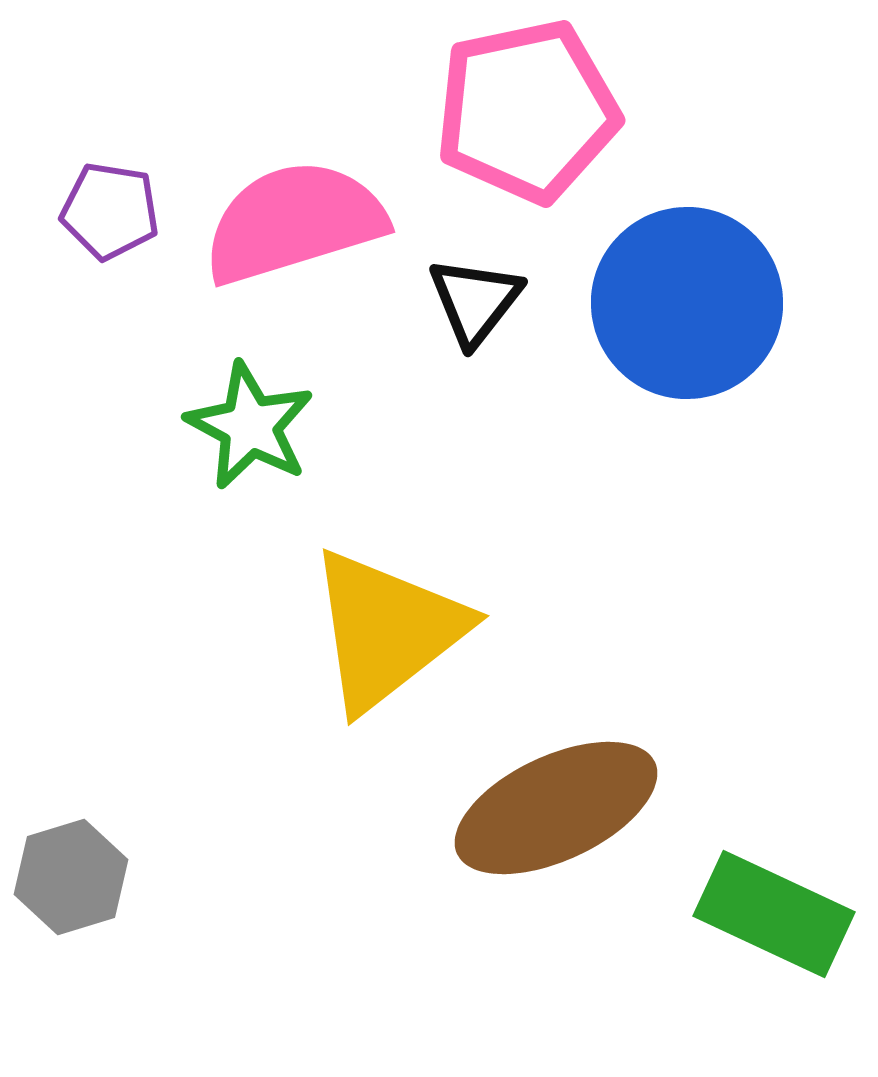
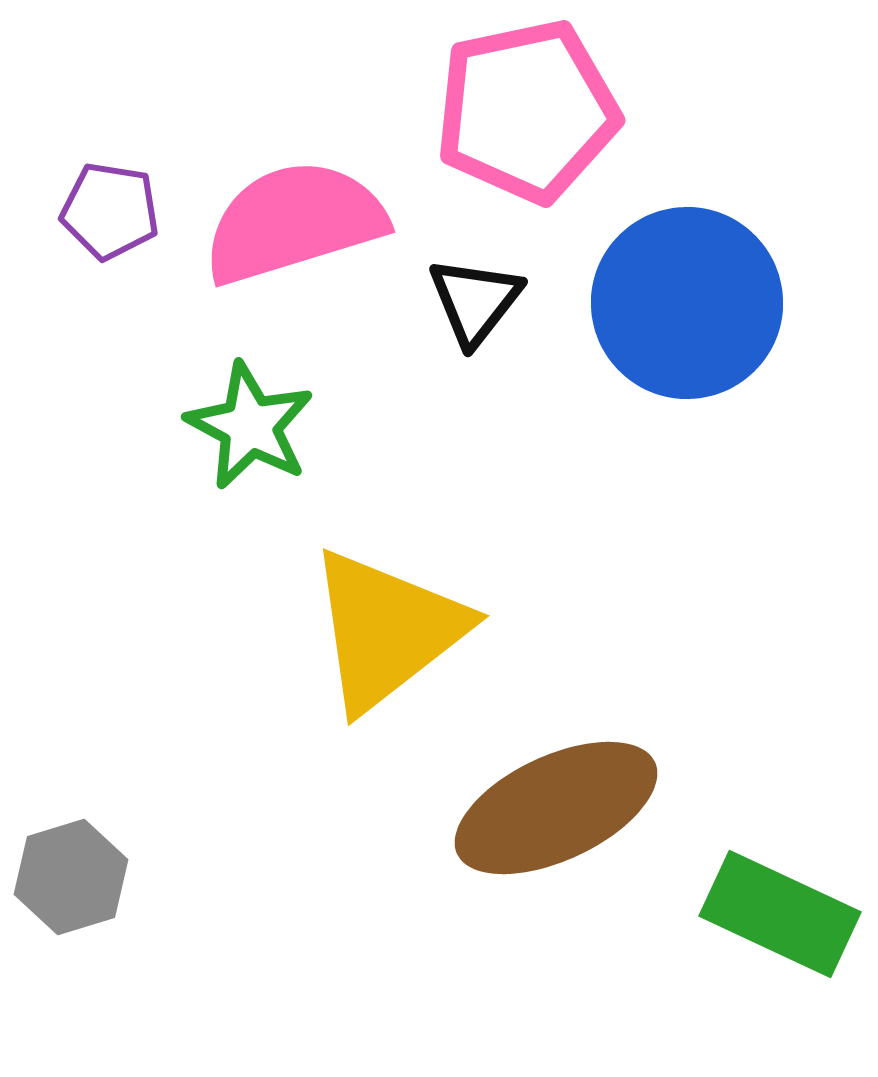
green rectangle: moved 6 px right
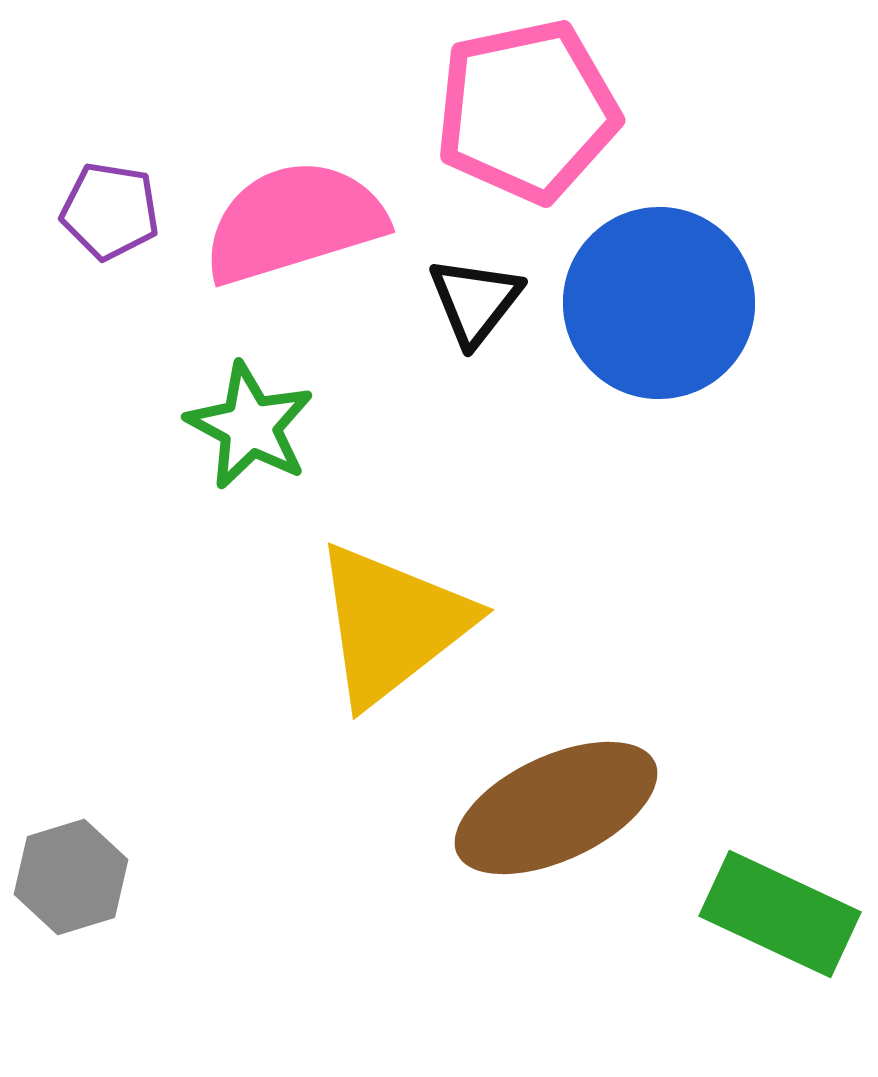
blue circle: moved 28 px left
yellow triangle: moved 5 px right, 6 px up
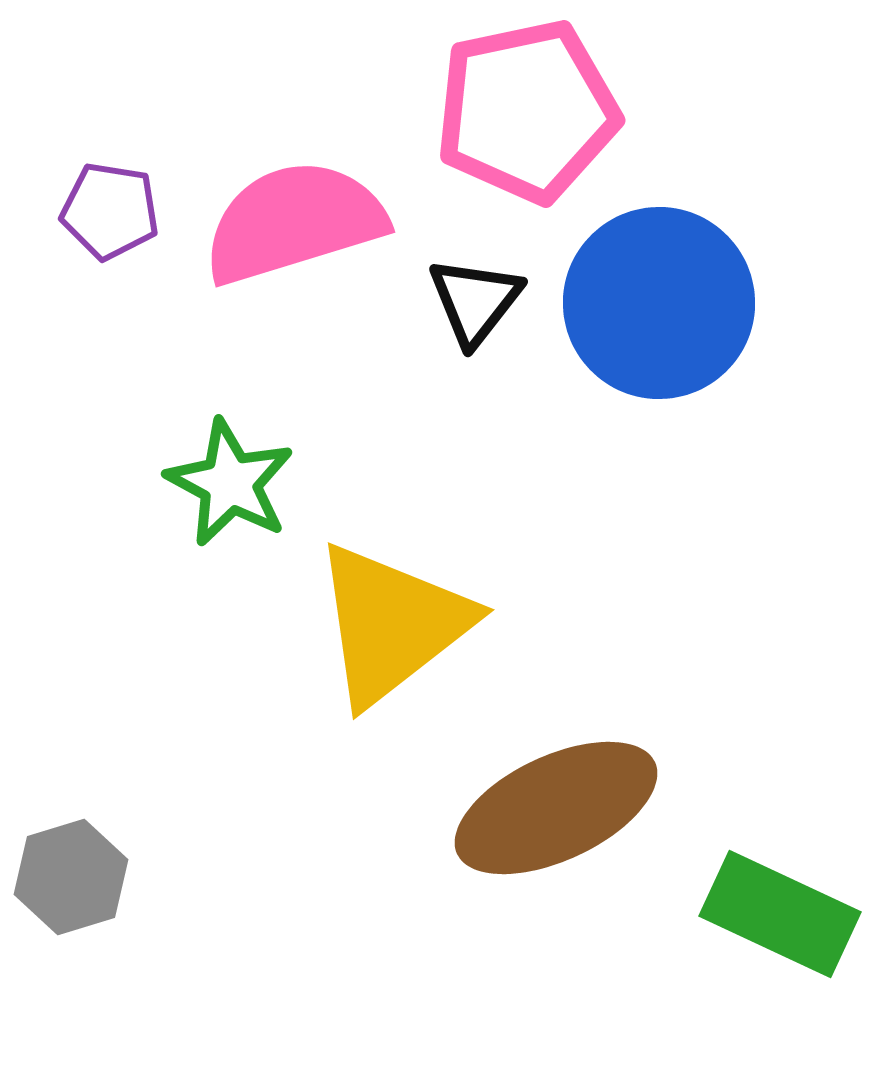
green star: moved 20 px left, 57 px down
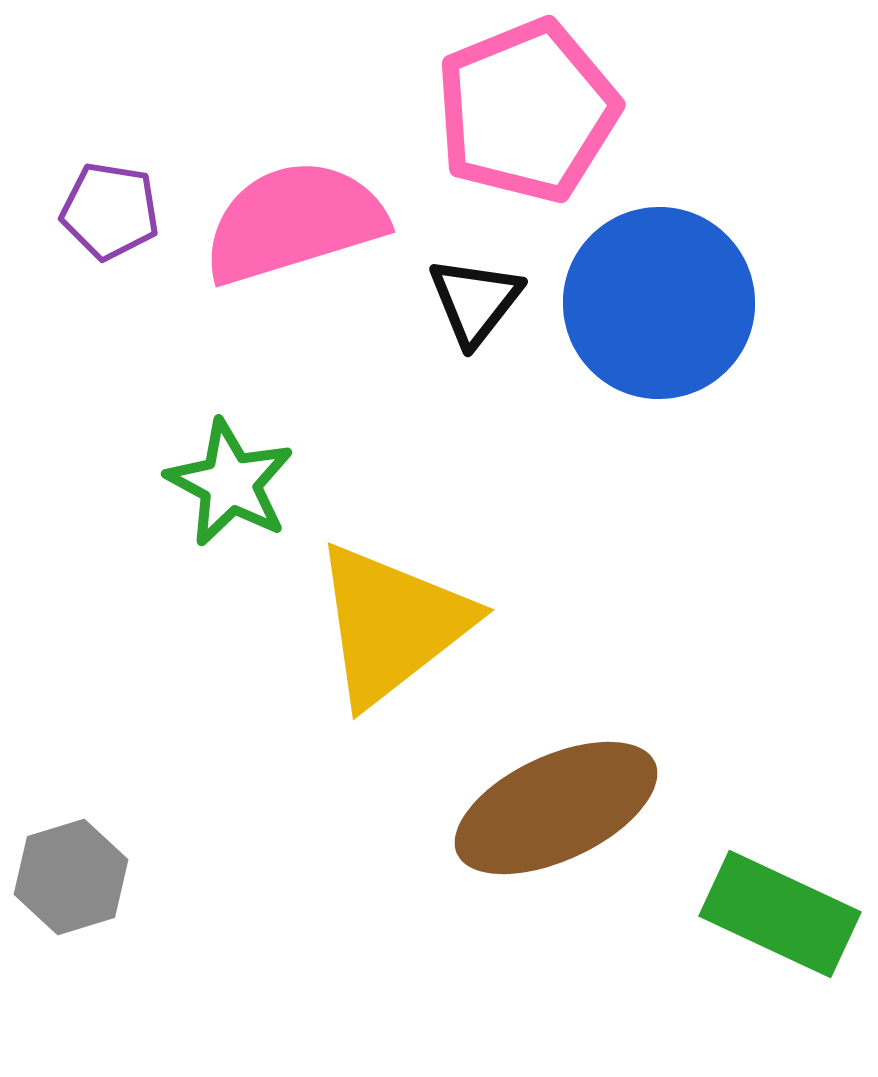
pink pentagon: rotated 10 degrees counterclockwise
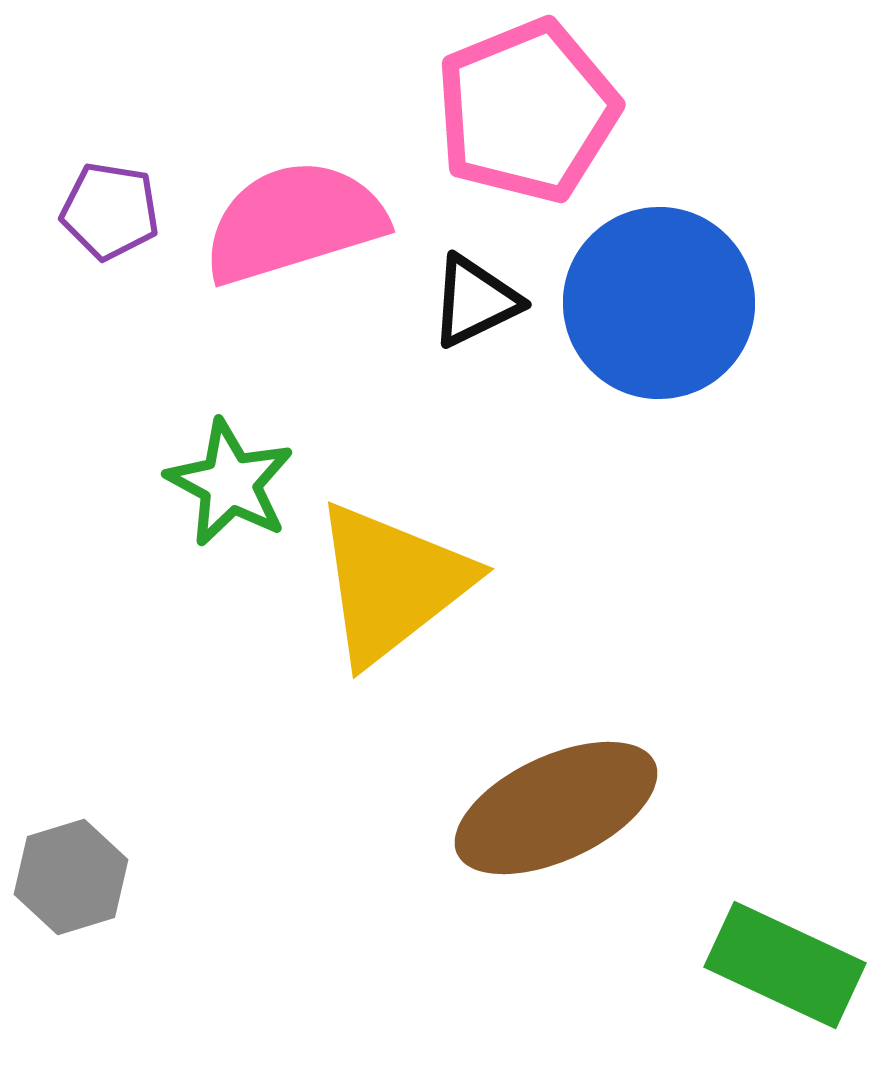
black triangle: rotated 26 degrees clockwise
yellow triangle: moved 41 px up
green rectangle: moved 5 px right, 51 px down
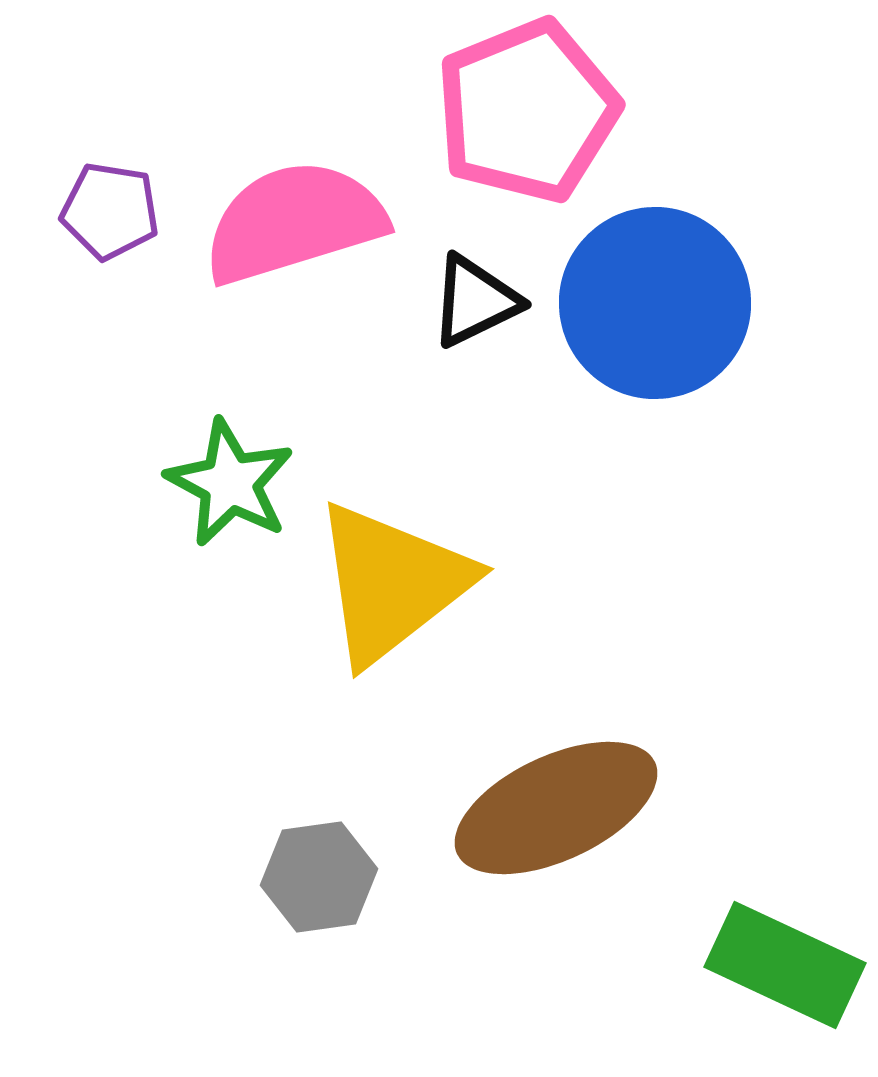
blue circle: moved 4 px left
gray hexagon: moved 248 px right; rotated 9 degrees clockwise
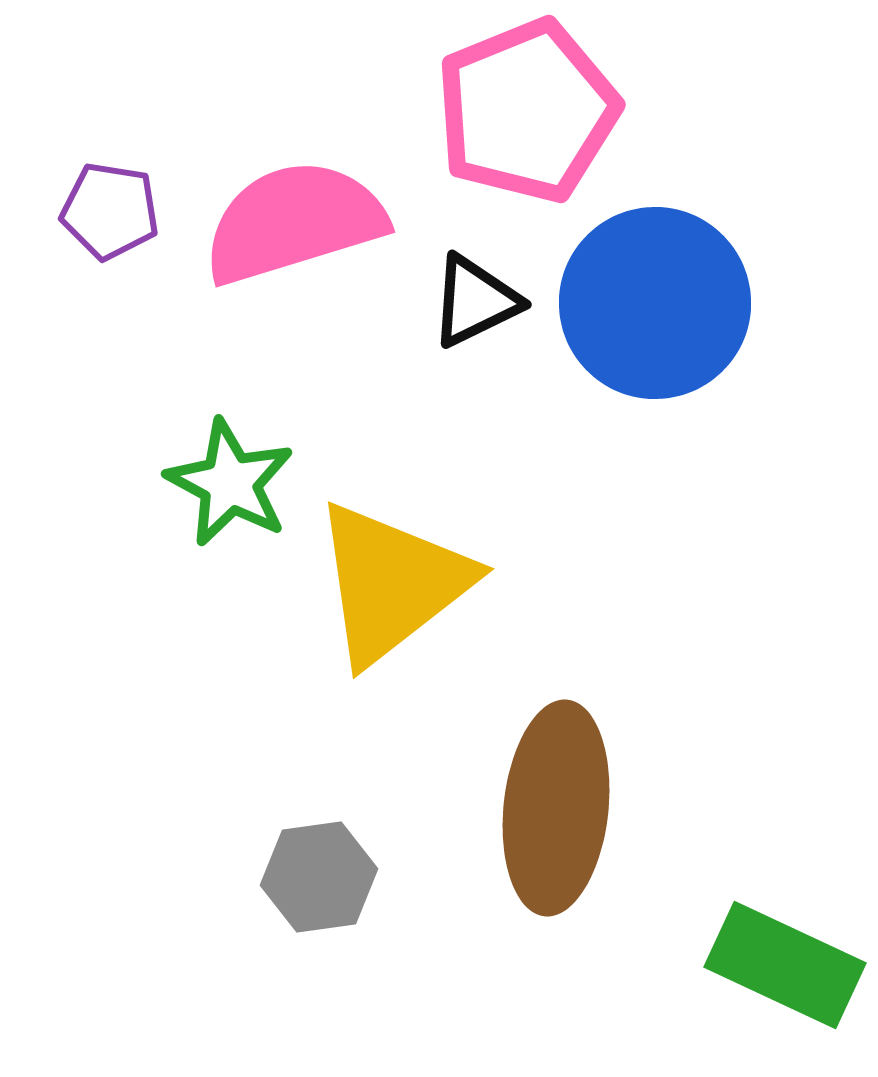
brown ellipse: rotated 59 degrees counterclockwise
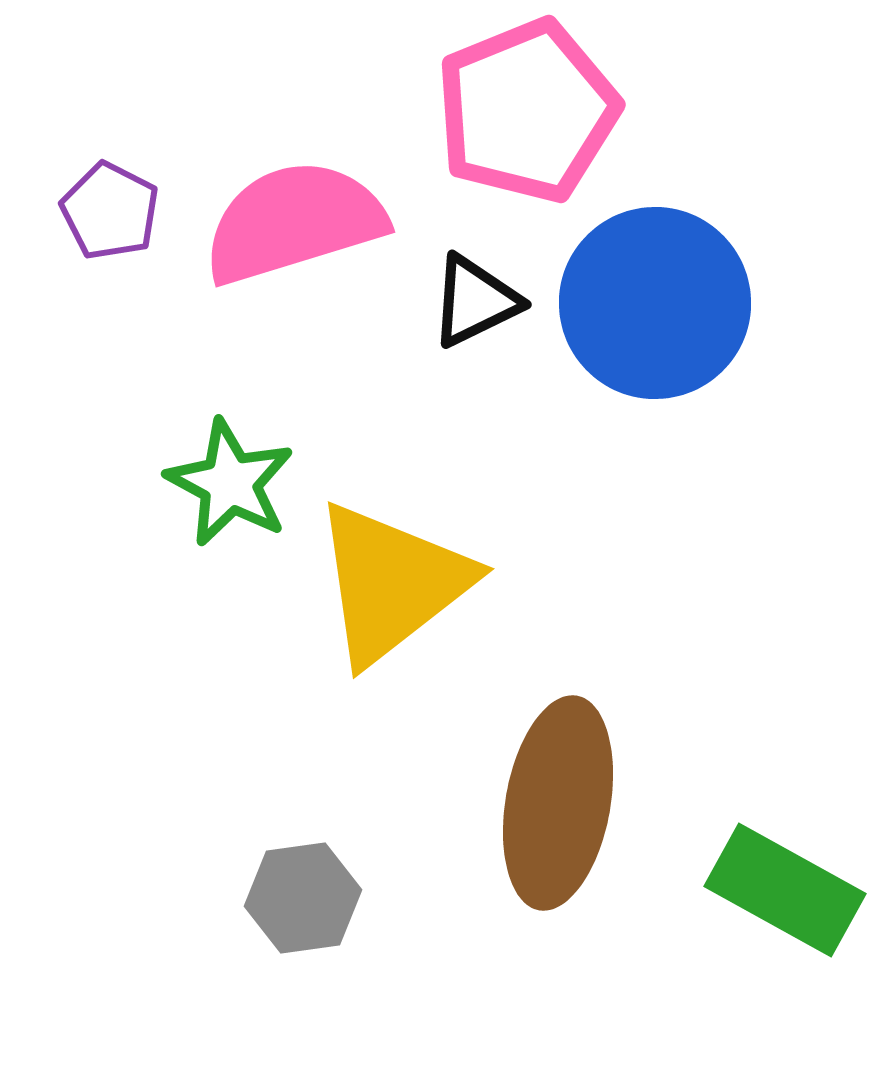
purple pentagon: rotated 18 degrees clockwise
brown ellipse: moved 2 px right, 5 px up; rotated 4 degrees clockwise
gray hexagon: moved 16 px left, 21 px down
green rectangle: moved 75 px up; rotated 4 degrees clockwise
